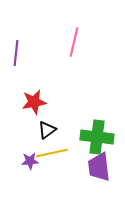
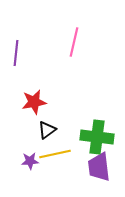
yellow line: moved 3 px right, 1 px down
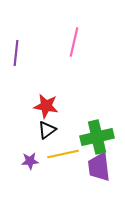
red star: moved 12 px right, 4 px down; rotated 20 degrees clockwise
green cross: rotated 20 degrees counterclockwise
yellow line: moved 8 px right
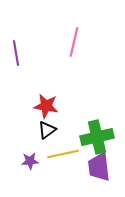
purple line: rotated 15 degrees counterclockwise
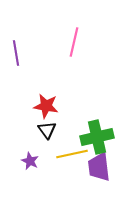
black triangle: rotated 30 degrees counterclockwise
yellow line: moved 9 px right
purple star: rotated 30 degrees clockwise
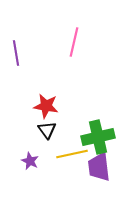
green cross: moved 1 px right
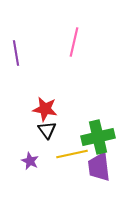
red star: moved 1 px left, 3 px down
